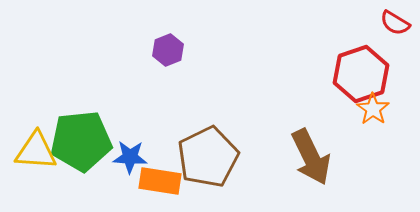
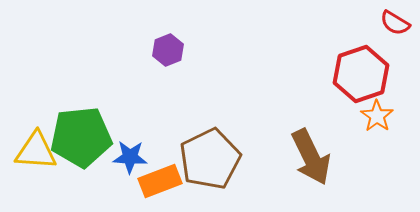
orange star: moved 4 px right, 7 px down
green pentagon: moved 4 px up
brown pentagon: moved 2 px right, 2 px down
orange rectangle: rotated 30 degrees counterclockwise
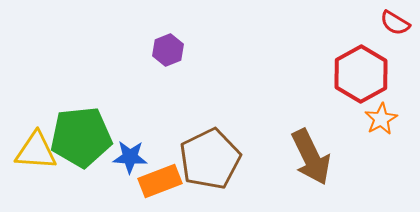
red hexagon: rotated 10 degrees counterclockwise
orange star: moved 4 px right, 3 px down; rotated 8 degrees clockwise
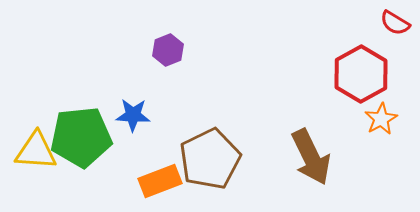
blue star: moved 3 px right, 42 px up
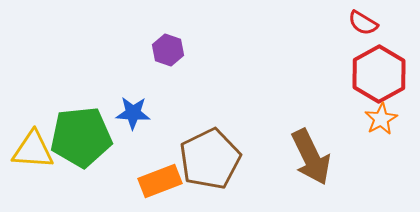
red semicircle: moved 32 px left
purple hexagon: rotated 20 degrees counterclockwise
red hexagon: moved 18 px right
blue star: moved 2 px up
yellow triangle: moved 3 px left, 1 px up
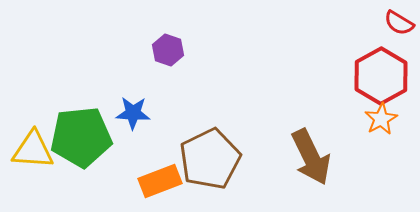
red semicircle: moved 36 px right
red hexagon: moved 2 px right, 2 px down
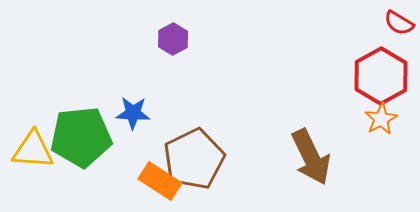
purple hexagon: moved 5 px right, 11 px up; rotated 12 degrees clockwise
brown pentagon: moved 16 px left
orange rectangle: rotated 54 degrees clockwise
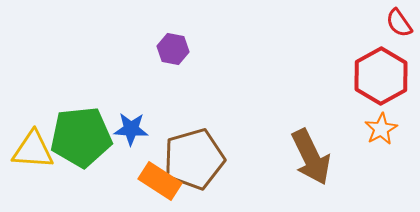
red semicircle: rotated 24 degrees clockwise
purple hexagon: moved 10 px down; rotated 20 degrees counterclockwise
blue star: moved 2 px left, 16 px down
orange star: moved 10 px down
brown pentagon: rotated 10 degrees clockwise
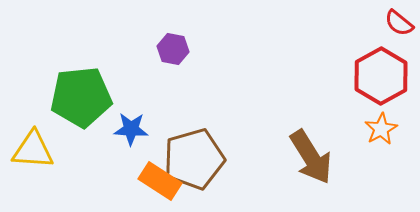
red semicircle: rotated 16 degrees counterclockwise
green pentagon: moved 40 px up
brown arrow: rotated 6 degrees counterclockwise
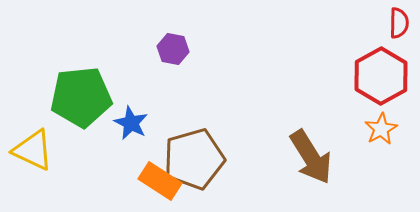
red semicircle: rotated 128 degrees counterclockwise
blue star: moved 6 px up; rotated 24 degrees clockwise
yellow triangle: rotated 21 degrees clockwise
